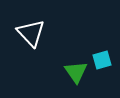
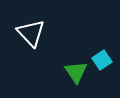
cyan square: rotated 18 degrees counterclockwise
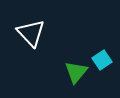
green triangle: rotated 15 degrees clockwise
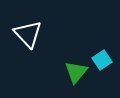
white triangle: moved 3 px left, 1 px down
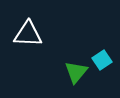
white triangle: rotated 44 degrees counterclockwise
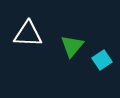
green triangle: moved 4 px left, 26 px up
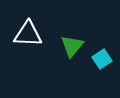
cyan square: moved 1 px up
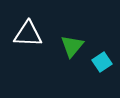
cyan square: moved 3 px down
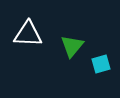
cyan square: moved 1 px left, 2 px down; rotated 18 degrees clockwise
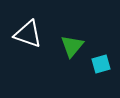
white triangle: rotated 16 degrees clockwise
